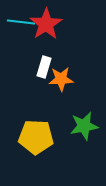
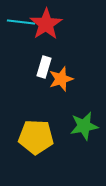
orange star: rotated 15 degrees counterclockwise
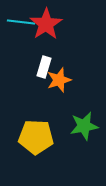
orange star: moved 2 px left, 1 px down
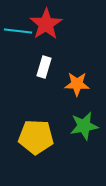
cyan line: moved 3 px left, 9 px down
orange star: moved 18 px right, 4 px down; rotated 20 degrees clockwise
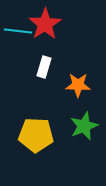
red star: moved 1 px left
orange star: moved 1 px right, 1 px down
green star: rotated 12 degrees counterclockwise
yellow pentagon: moved 2 px up
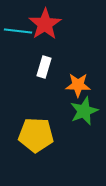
green star: moved 15 px up
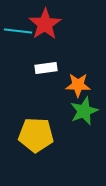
white rectangle: moved 2 px right, 1 px down; rotated 65 degrees clockwise
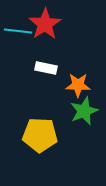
white rectangle: rotated 20 degrees clockwise
yellow pentagon: moved 4 px right
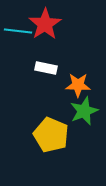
yellow pentagon: moved 11 px right; rotated 20 degrees clockwise
